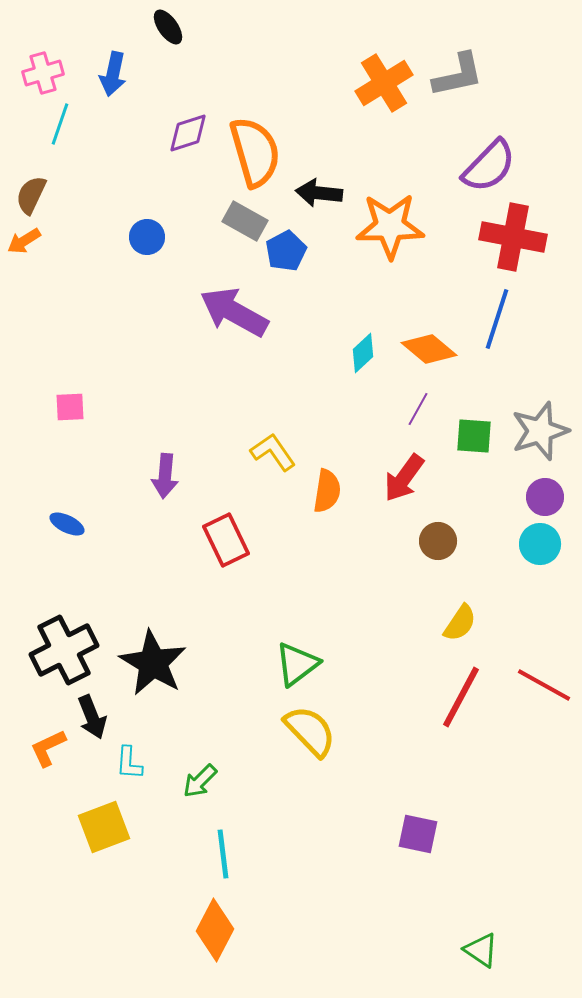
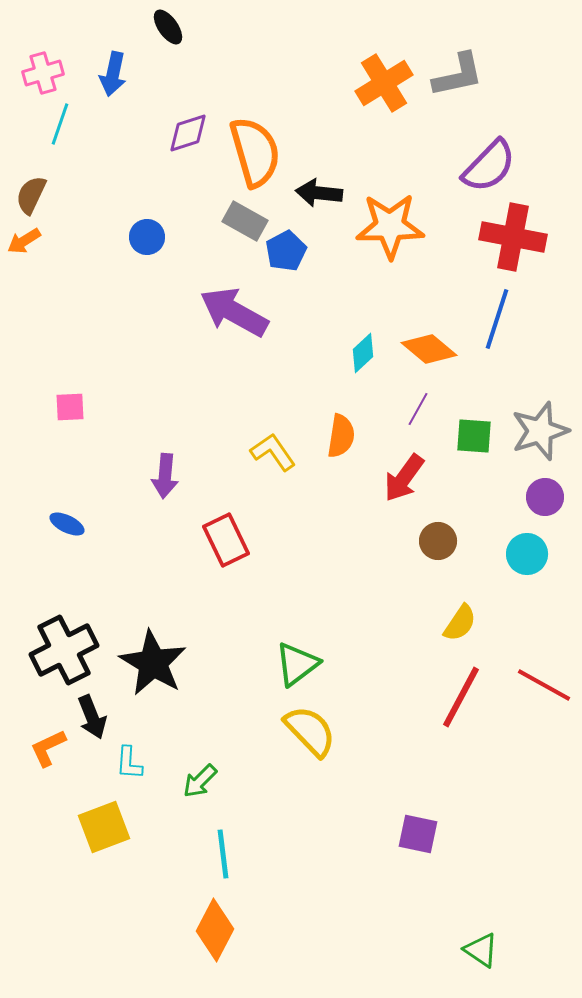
orange semicircle at (327, 491): moved 14 px right, 55 px up
cyan circle at (540, 544): moved 13 px left, 10 px down
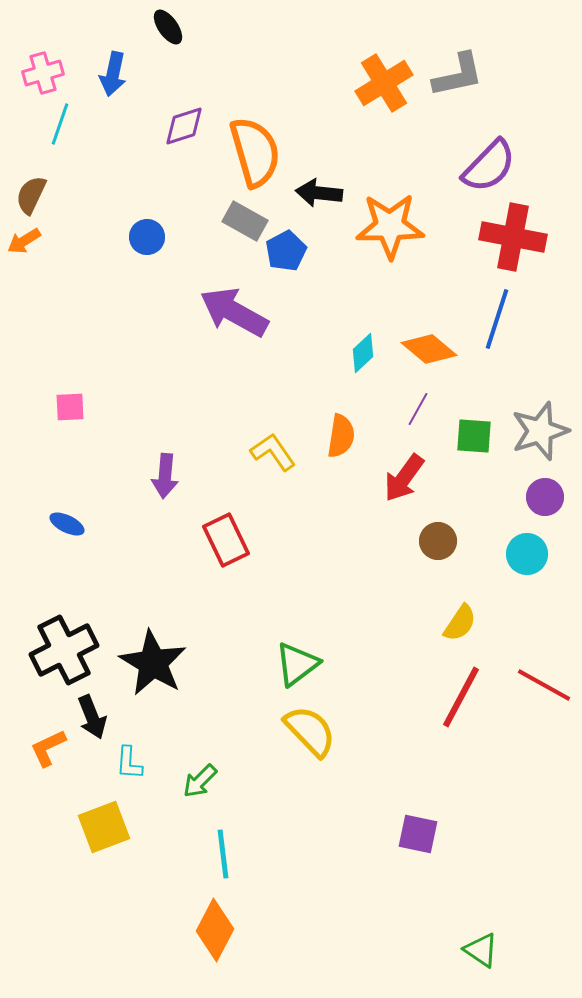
purple diamond at (188, 133): moved 4 px left, 7 px up
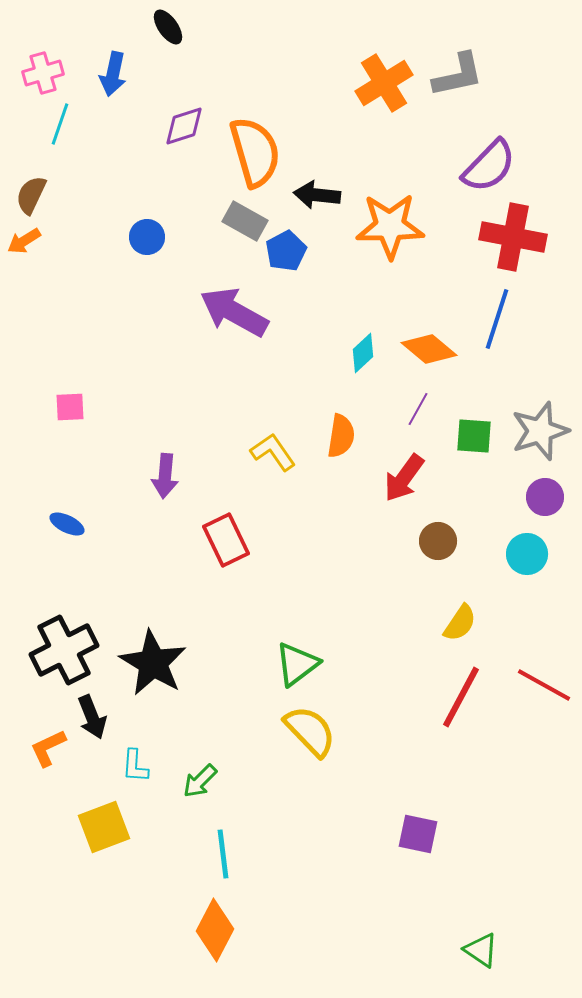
black arrow at (319, 193): moved 2 px left, 2 px down
cyan L-shape at (129, 763): moved 6 px right, 3 px down
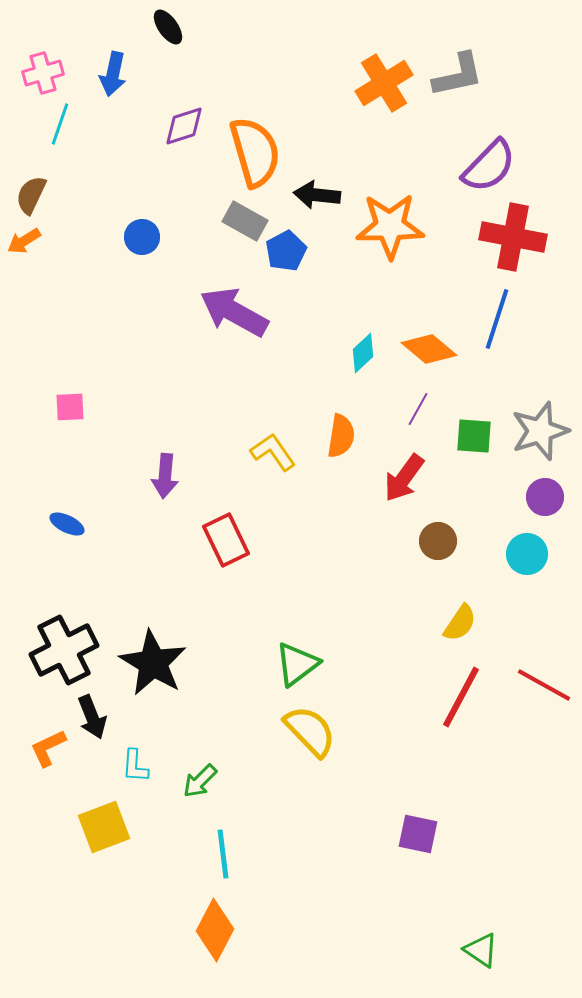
blue circle at (147, 237): moved 5 px left
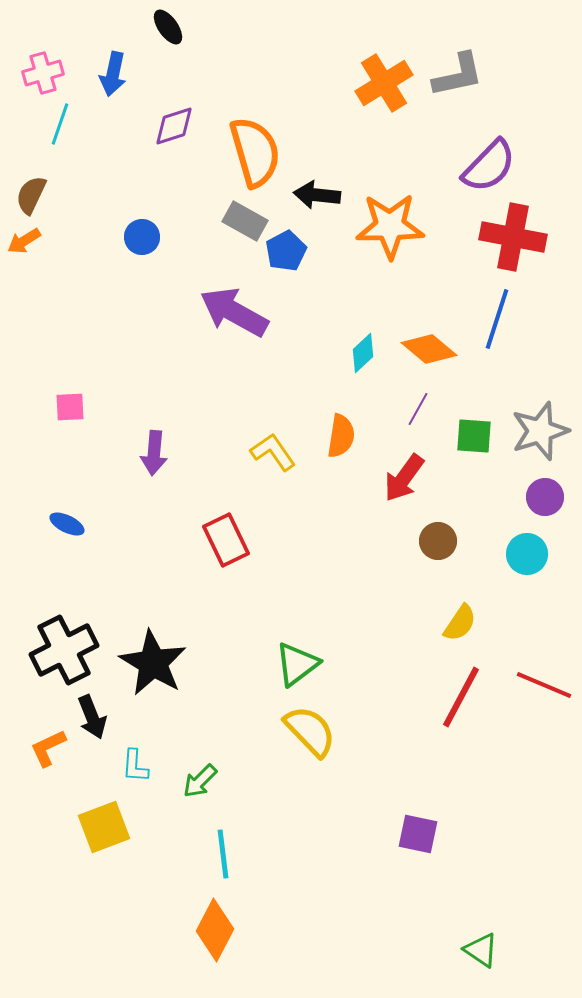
purple diamond at (184, 126): moved 10 px left
purple arrow at (165, 476): moved 11 px left, 23 px up
red line at (544, 685): rotated 6 degrees counterclockwise
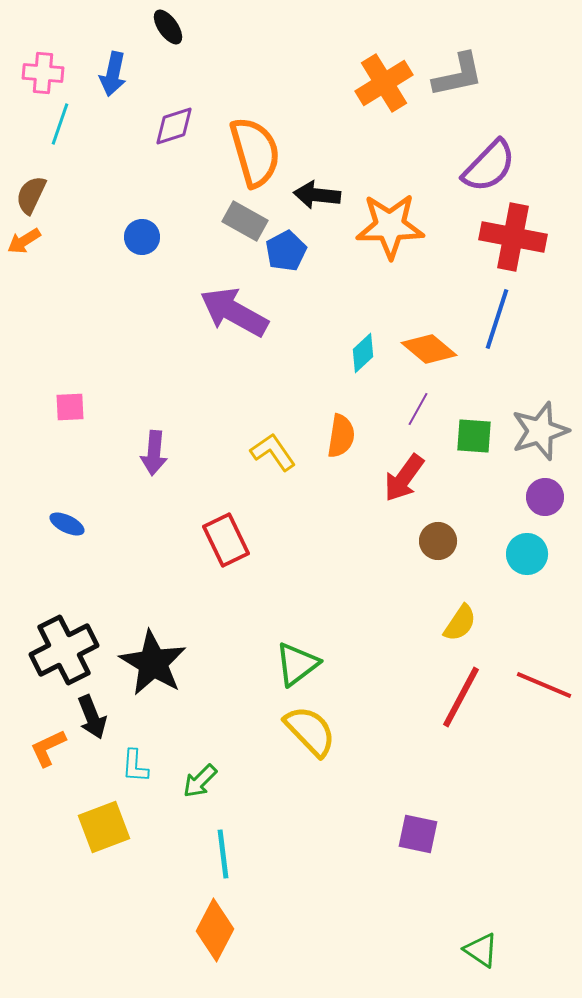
pink cross at (43, 73): rotated 21 degrees clockwise
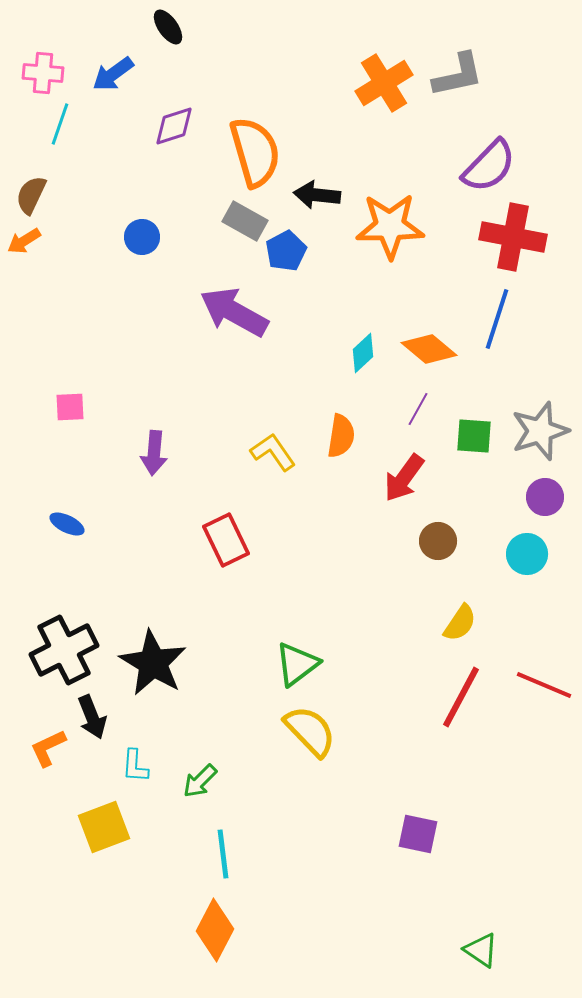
blue arrow at (113, 74): rotated 42 degrees clockwise
